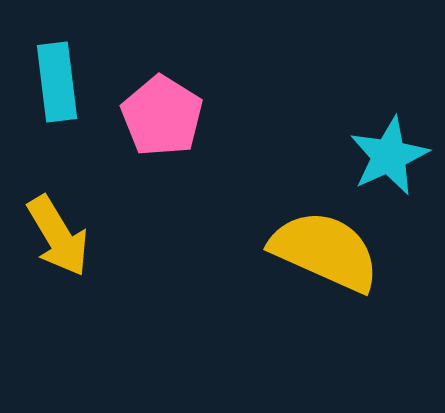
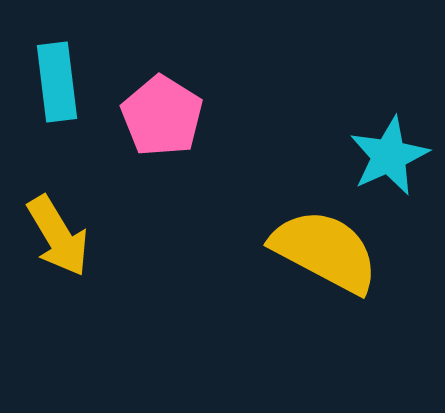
yellow semicircle: rotated 4 degrees clockwise
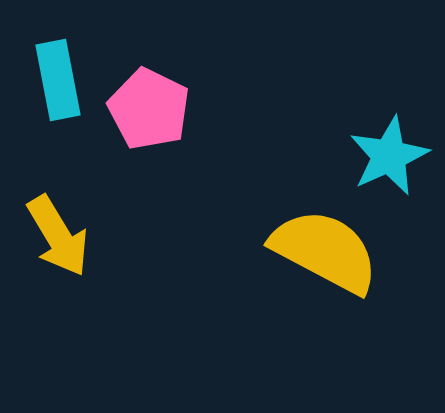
cyan rectangle: moved 1 px right, 2 px up; rotated 4 degrees counterclockwise
pink pentagon: moved 13 px left, 7 px up; rotated 6 degrees counterclockwise
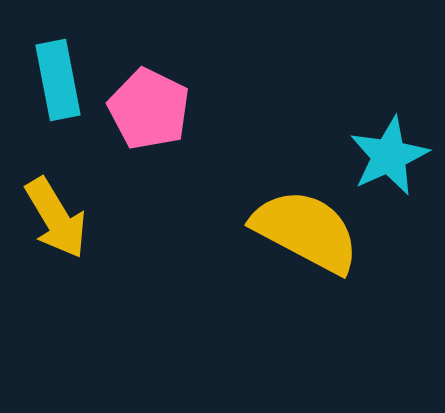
yellow arrow: moved 2 px left, 18 px up
yellow semicircle: moved 19 px left, 20 px up
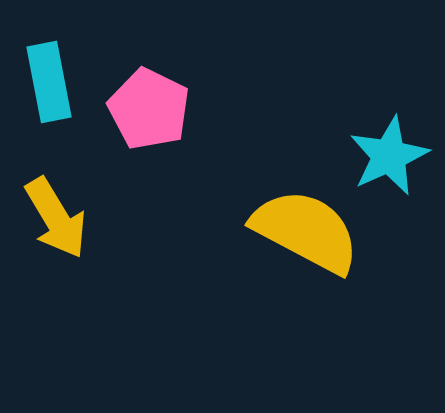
cyan rectangle: moved 9 px left, 2 px down
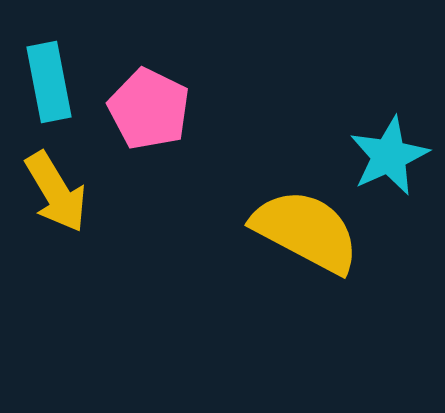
yellow arrow: moved 26 px up
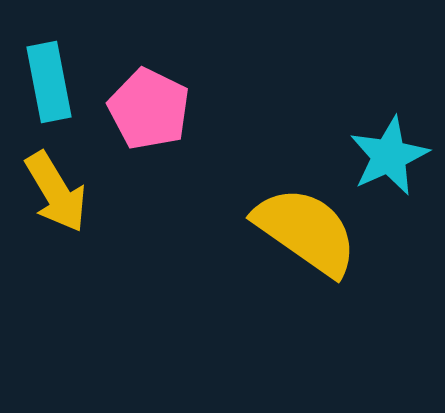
yellow semicircle: rotated 7 degrees clockwise
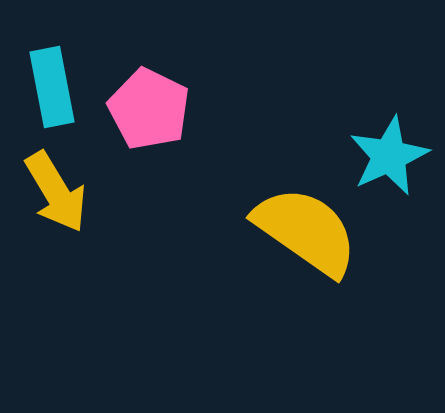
cyan rectangle: moved 3 px right, 5 px down
